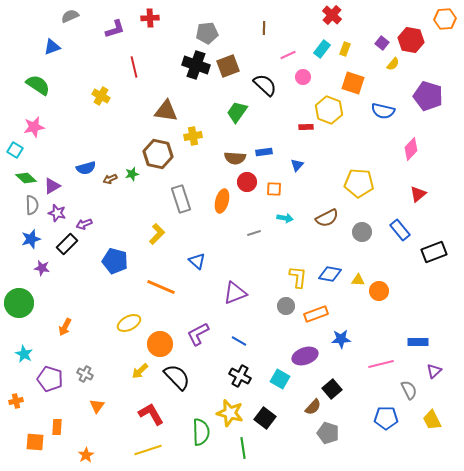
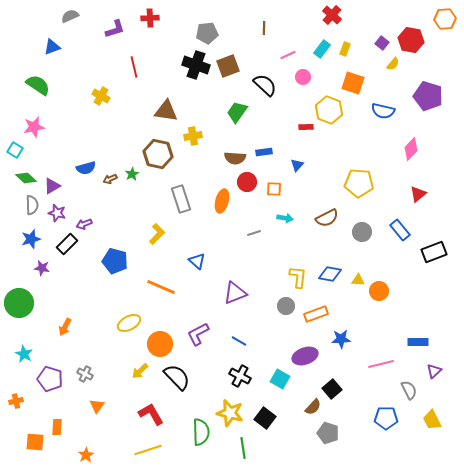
green star at (132, 174): rotated 16 degrees counterclockwise
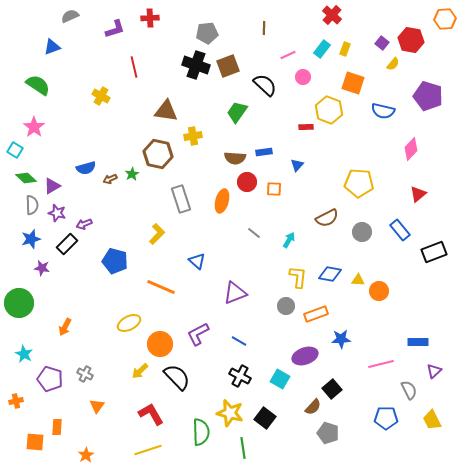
pink star at (34, 127): rotated 25 degrees counterclockwise
cyan arrow at (285, 218): moved 4 px right, 22 px down; rotated 70 degrees counterclockwise
gray line at (254, 233): rotated 56 degrees clockwise
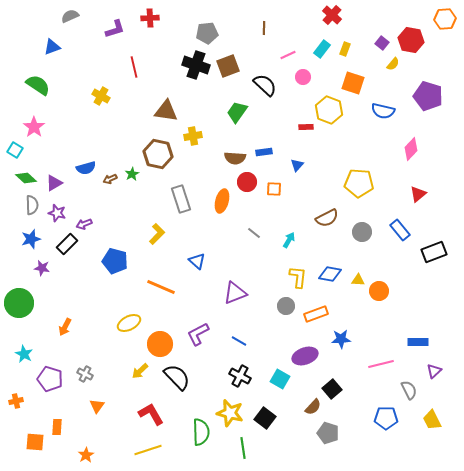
purple triangle at (52, 186): moved 2 px right, 3 px up
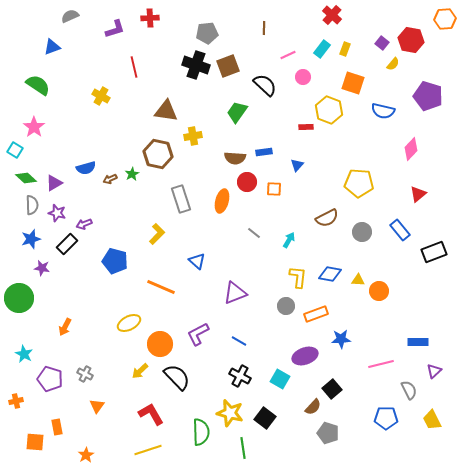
green circle at (19, 303): moved 5 px up
orange rectangle at (57, 427): rotated 14 degrees counterclockwise
